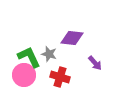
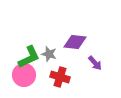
purple diamond: moved 3 px right, 4 px down
green L-shape: rotated 90 degrees clockwise
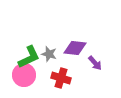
purple diamond: moved 6 px down
red cross: moved 1 px right, 1 px down
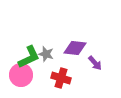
gray star: moved 3 px left
pink circle: moved 3 px left
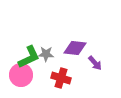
gray star: rotated 14 degrees counterclockwise
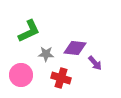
green L-shape: moved 26 px up
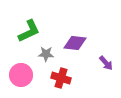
purple diamond: moved 5 px up
purple arrow: moved 11 px right
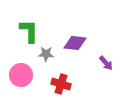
green L-shape: rotated 65 degrees counterclockwise
red cross: moved 6 px down
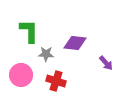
red cross: moved 5 px left, 3 px up
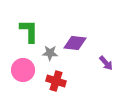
gray star: moved 4 px right, 1 px up
pink circle: moved 2 px right, 5 px up
